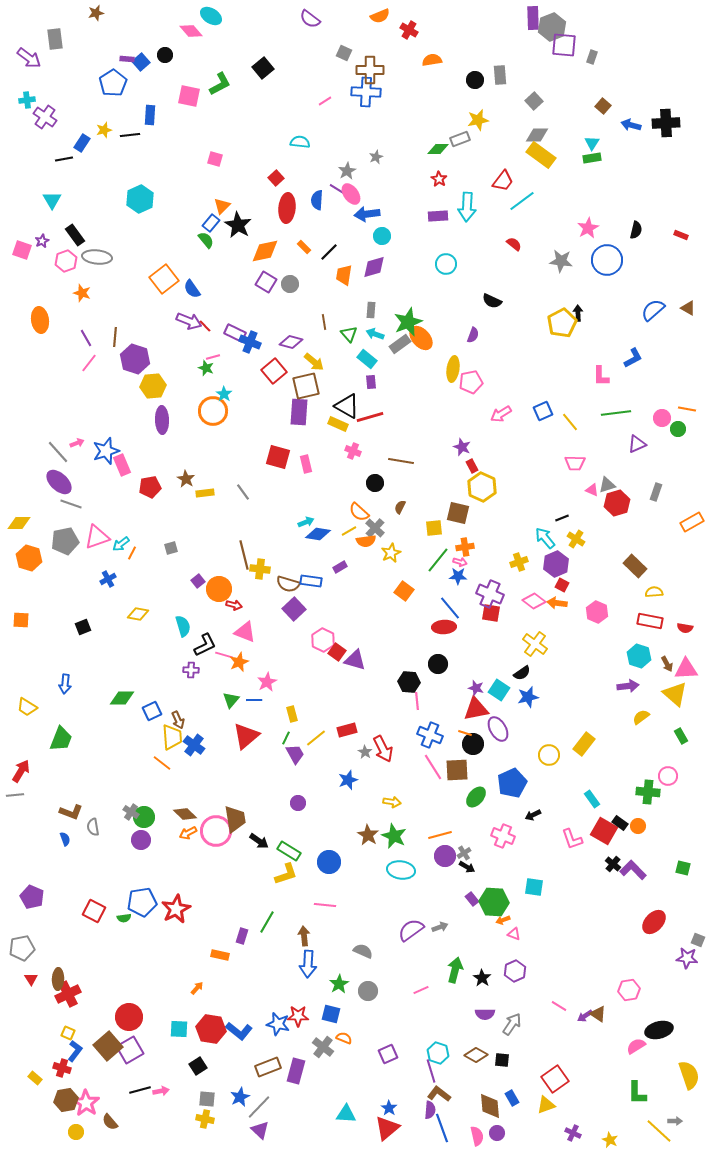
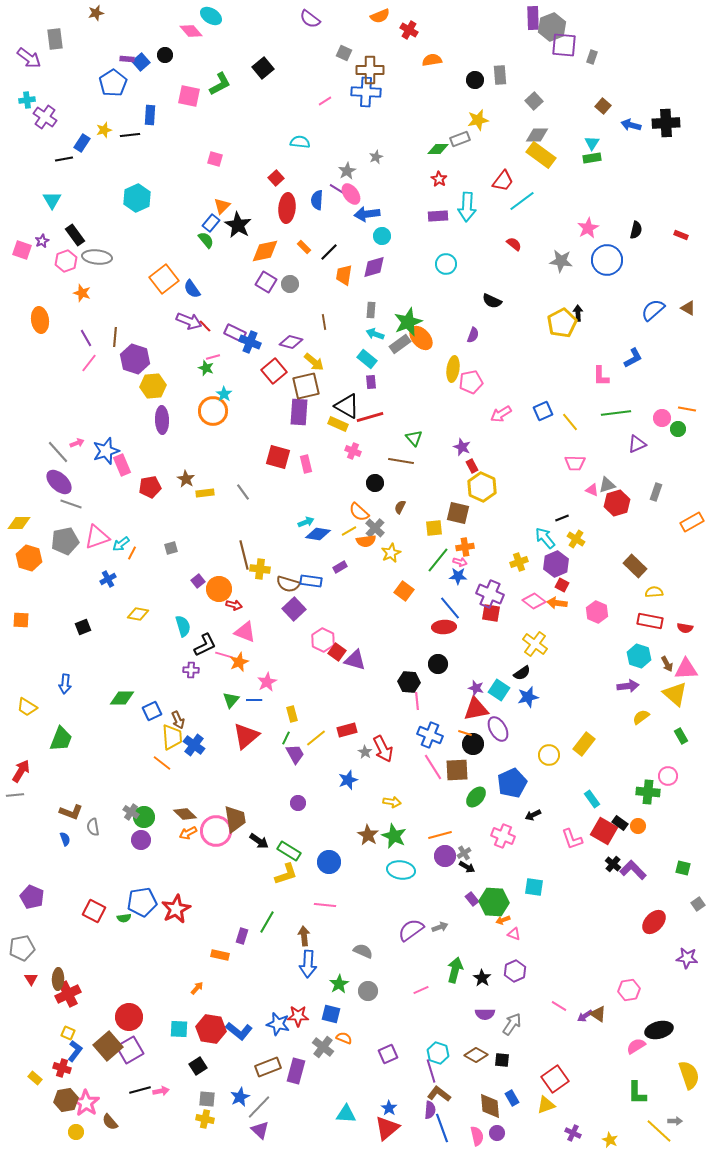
cyan hexagon at (140, 199): moved 3 px left, 1 px up
green triangle at (349, 334): moved 65 px right, 104 px down
gray square at (698, 940): moved 36 px up; rotated 32 degrees clockwise
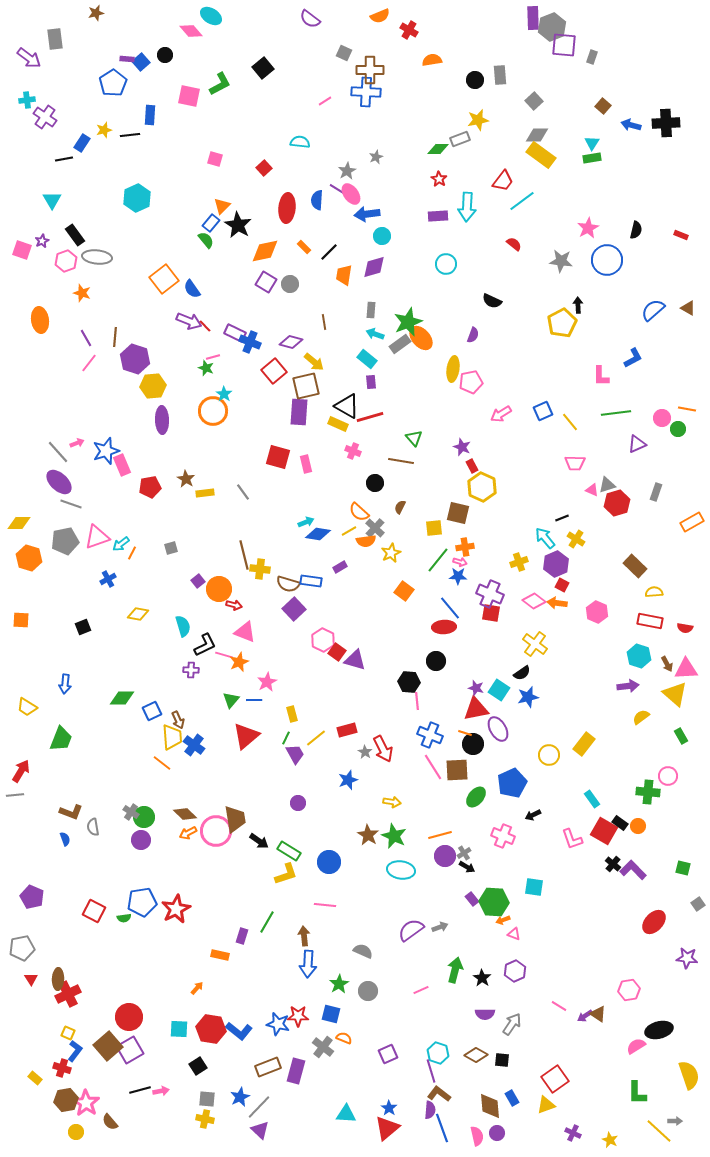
red square at (276, 178): moved 12 px left, 10 px up
black arrow at (578, 313): moved 8 px up
black circle at (438, 664): moved 2 px left, 3 px up
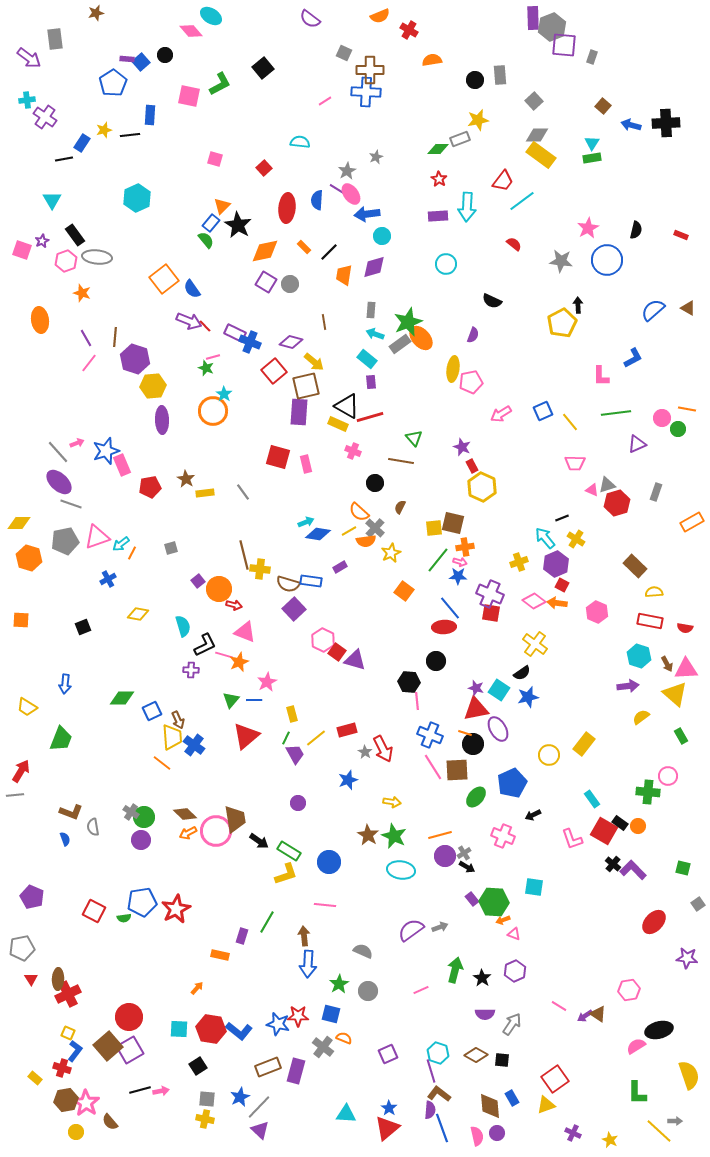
brown square at (458, 513): moved 5 px left, 10 px down
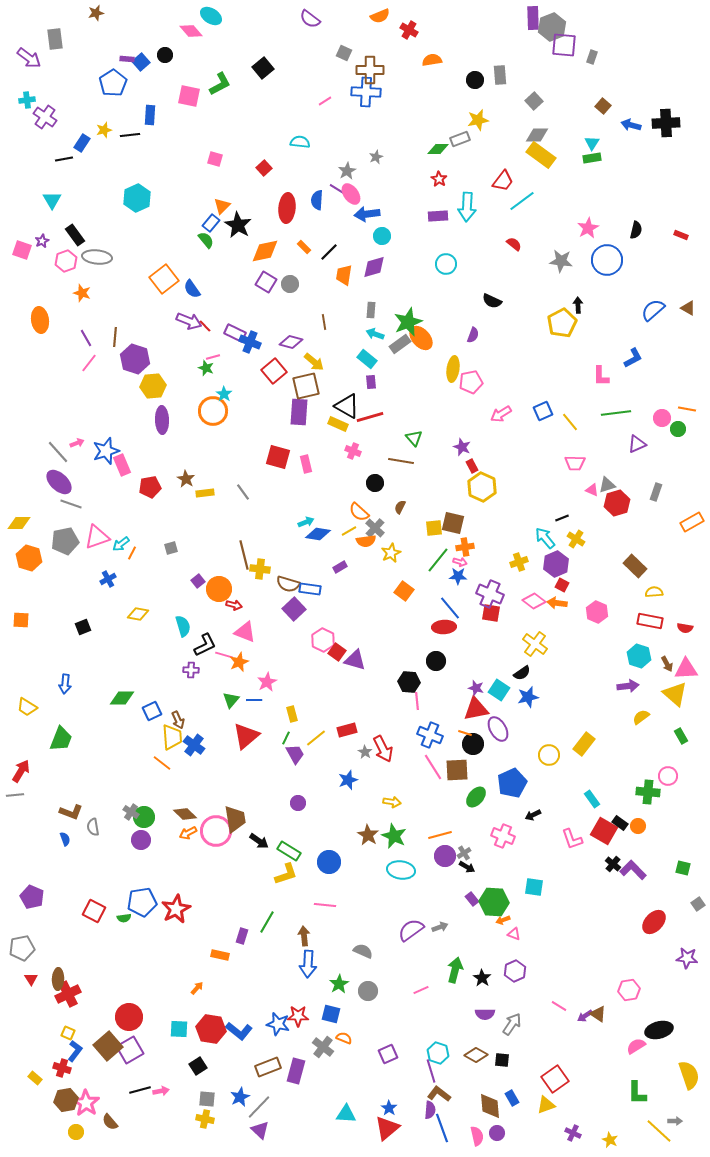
blue rectangle at (311, 581): moved 1 px left, 8 px down
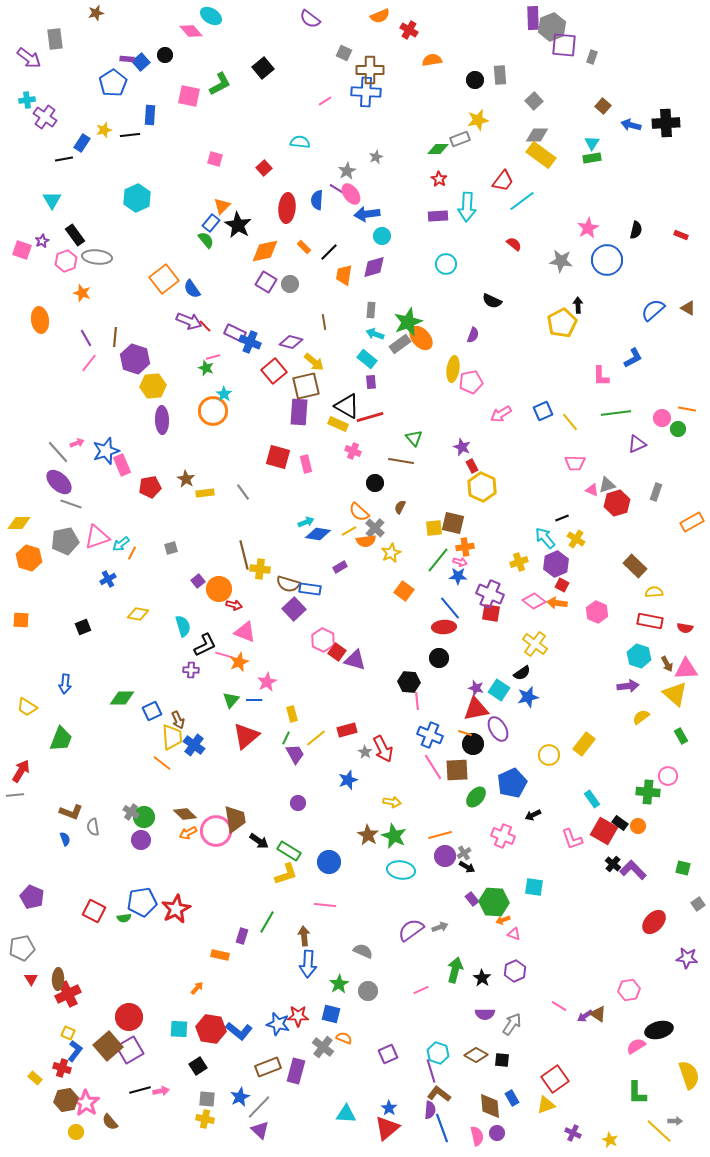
black circle at (436, 661): moved 3 px right, 3 px up
